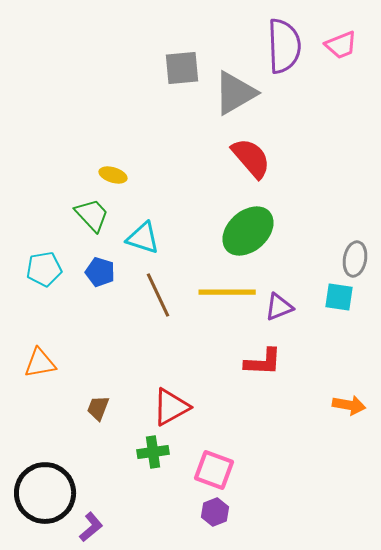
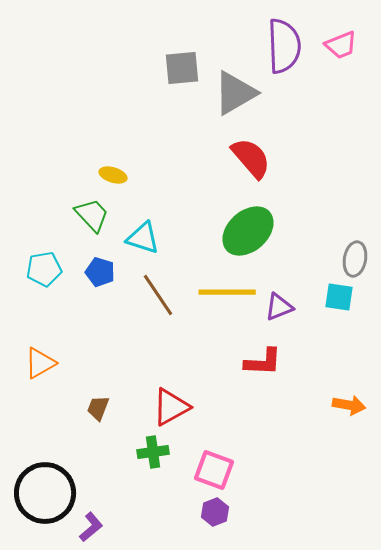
brown line: rotated 9 degrees counterclockwise
orange triangle: rotated 20 degrees counterclockwise
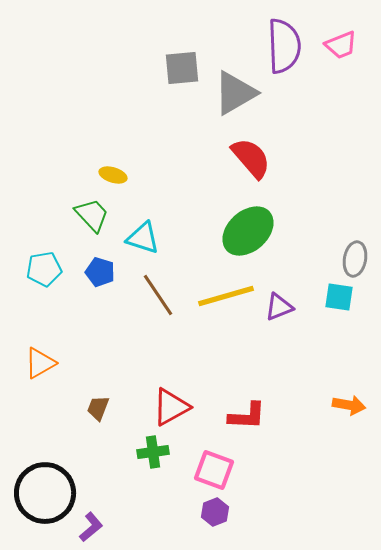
yellow line: moved 1 px left, 4 px down; rotated 16 degrees counterclockwise
red L-shape: moved 16 px left, 54 px down
